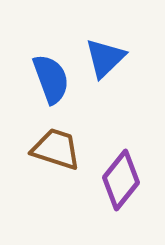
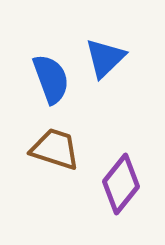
brown trapezoid: moved 1 px left
purple diamond: moved 4 px down
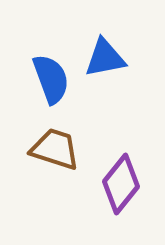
blue triangle: rotated 33 degrees clockwise
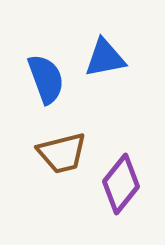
blue semicircle: moved 5 px left
brown trapezoid: moved 7 px right, 4 px down; rotated 148 degrees clockwise
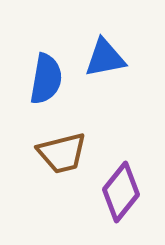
blue semicircle: rotated 30 degrees clockwise
purple diamond: moved 8 px down
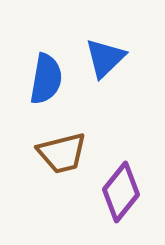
blue triangle: rotated 33 degrees counterclockwise
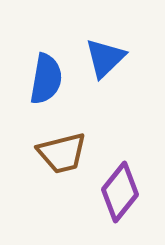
purple diamond: moved 1 px left
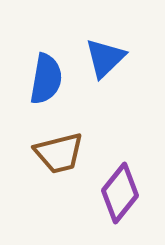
brown trapezoid: moved 3 px left
purple diamond: moved 1 px down
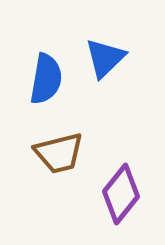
purple diamond: moved 1 px right, 1 px down
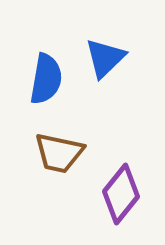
brown trapezoid: rotated 26 degrees clockwise
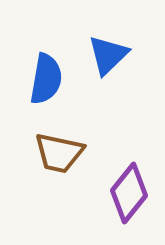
blue triangle: moved 3 px right, 3 px up
purple diamond: moved 8 px right, 1 px up
